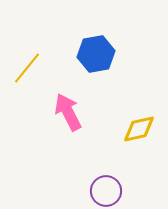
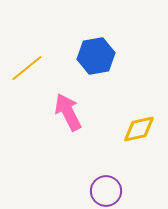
blue hexagon: moved 2 px down
yellow line: rotated 12 degrees clockwise
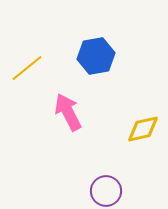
yellow diamond: moved 4 px right
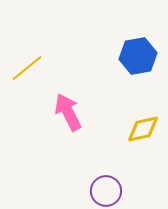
blue hexagon: moved 42 px right
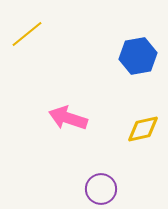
yellow line: moved 34 px up
pink arrow: moved 6 px down; rotated 45 degrees counterclockwise
purple circle: moved 5 px left, 2 px up
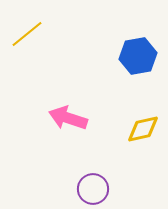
purple circle: moved 8 px left
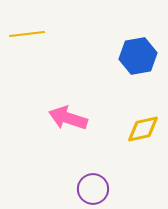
yellow line: rotated 32 degrees clockwise
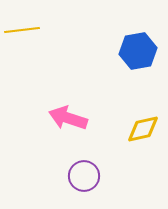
yellow line: moved 5 px left, 4 px up
blue hexagon: moved 5 px up
purple circle: moved 9 px left, 13 px up
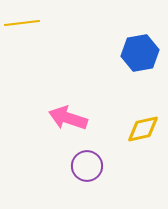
yellow line: moved 7 px up
blue hexagon: moved 2 px right, 2 px down
purple circle: moved 3 px right, 10 px up
